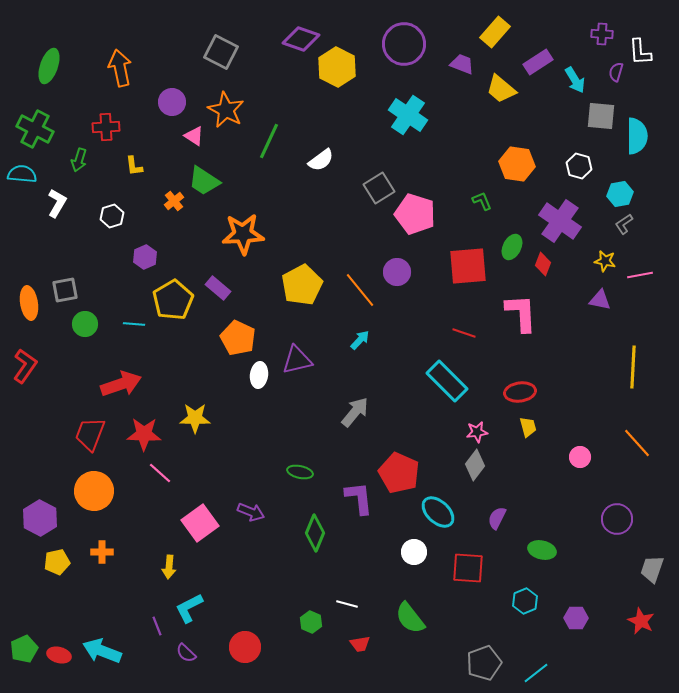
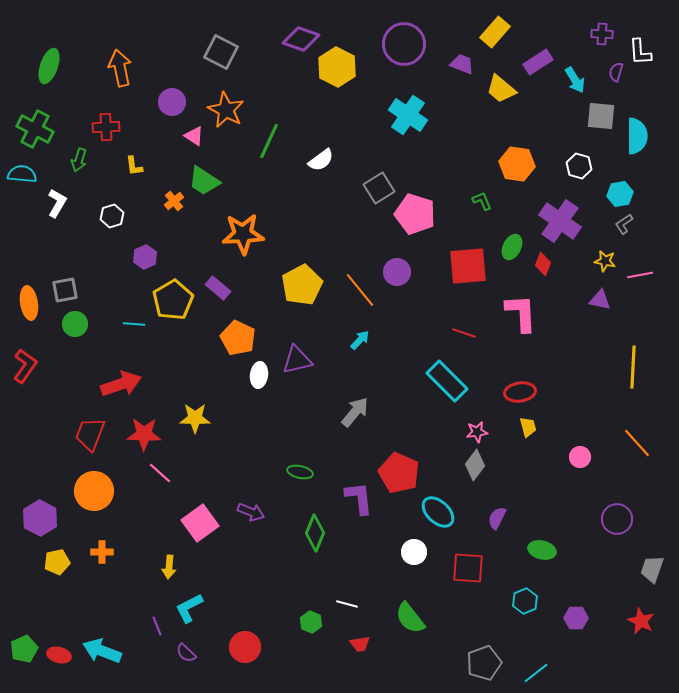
green circle at (85, 324): moved 10 px left
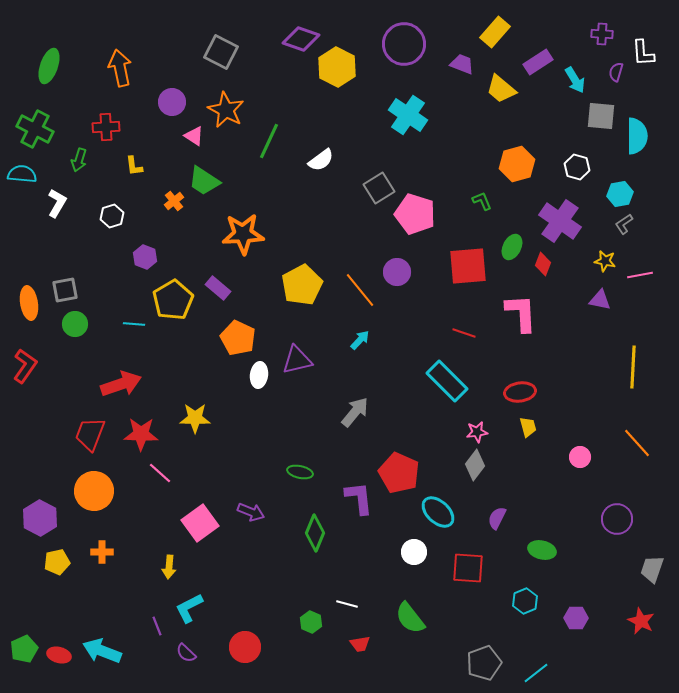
white L-shape at (640, 52): moved 3 px right, 1 px down
orange hexagon at (517, 164): rotated 24 degrees counterclockwise
white hexagon at (579, 166): moved 2 px left, 1 px down
purple hexagon at (145, 257): rotated 15 degrees counterclockwise
red star at (144, 434): moved 3 px left
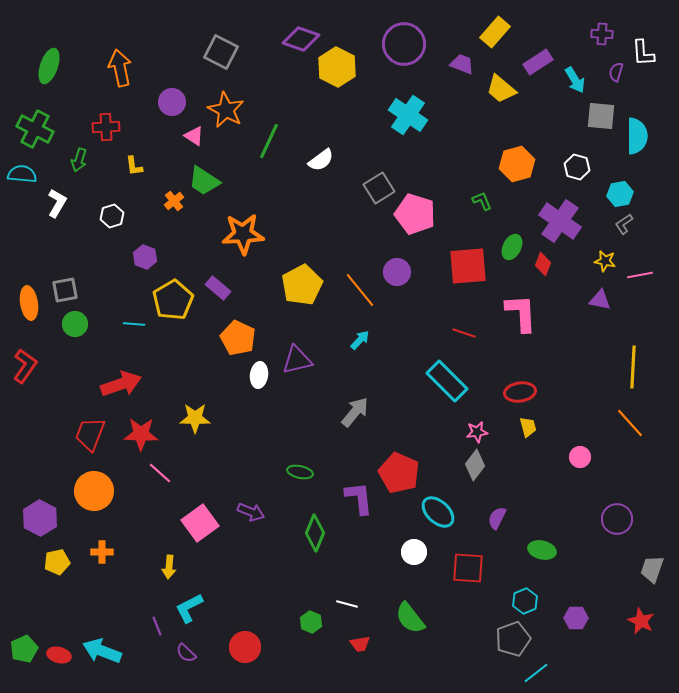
orange line at (637, 443): moved 7 px left, 20 px up
gray pentagon at (484, 663): moved 29 px right, 24 px up
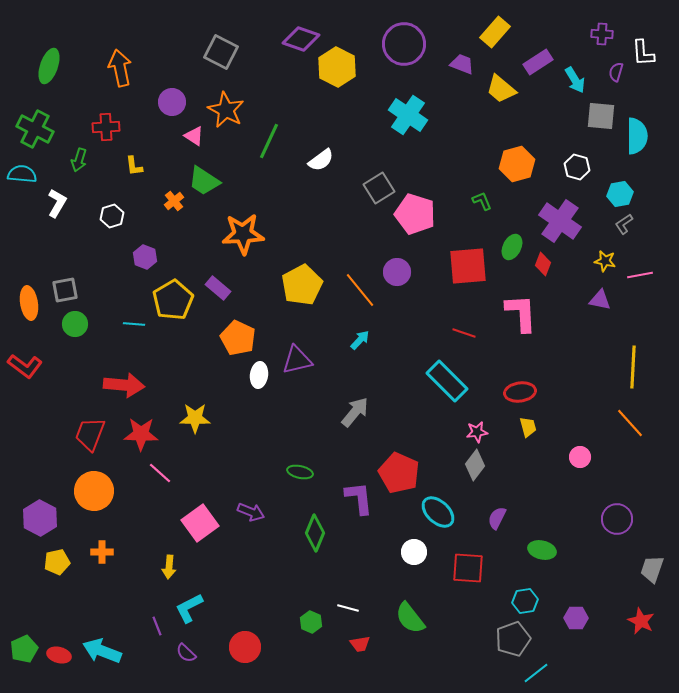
red L-shape at (25, 366): rotated 92 degrees clockwise
red arrow at (121, 384): moved 3 px right, 1 px down; rotated 24 degrees clockwise
cyan hexagon at (525, 601): rotated 15 degrees clockwise
white line at (347, 604): moved 1 px right, 4 px down
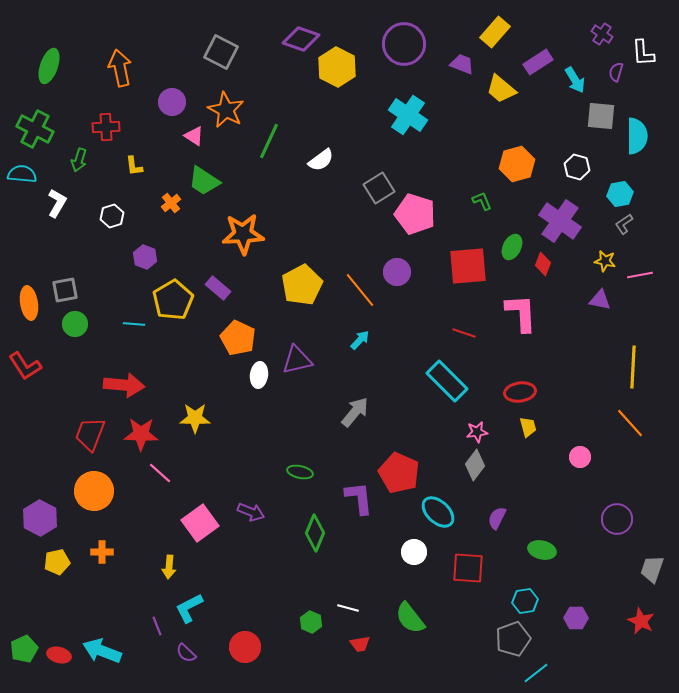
purple cross at (602, 34): rotated 30 degrees clockwise
orange cross at (174, 201): moved 3 px left, 2 px down
red L-shape at (25, 366): rotated 20 degrees clockwise
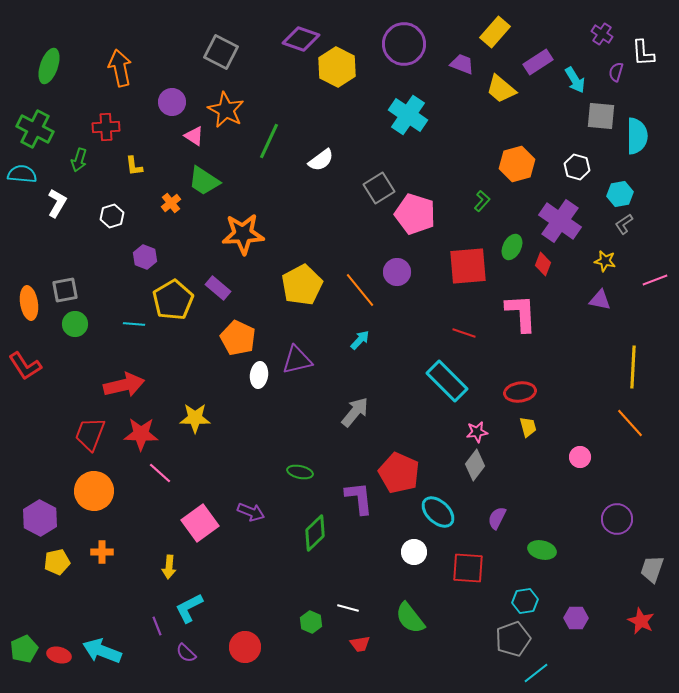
green L-shape at (482, 201): rotated 65 degrees clockwise
pink line at (640, 275): moved 15 px right, 5 px down; rotated 10 degrees counterclockwise
red arrow at (124, 385): rotated 18 degrees counterclockwise
green diamond at (315, 533): rotated 24 degrees clockwise
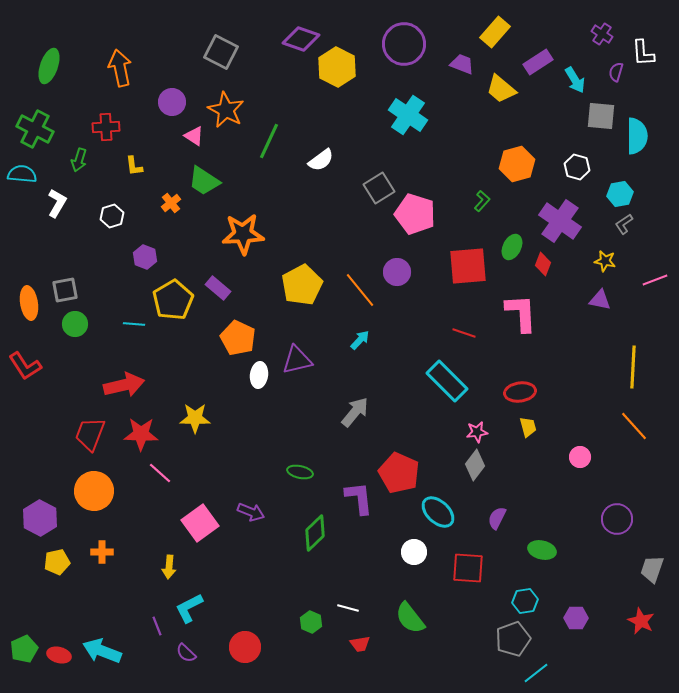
orange line at (630, 423): moved 4 px right, 3 px down
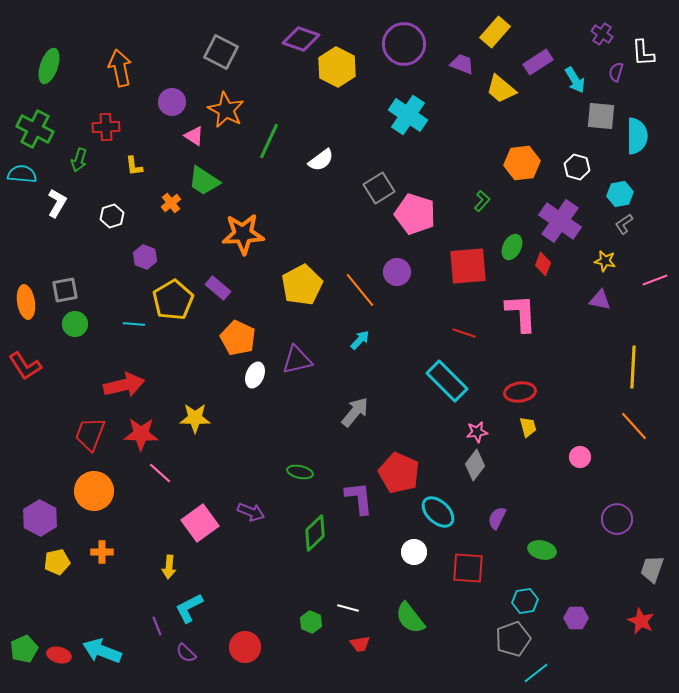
orange hexagon at (517, 164): moved 5 px right, 1 px up; rotated 8 degrees clockwise
orange ellipse at (29, 303): moved 3 px left, 1 px up
white ellipse at (259, 375): moved 4 px left; rotated 15 degrees clockwise
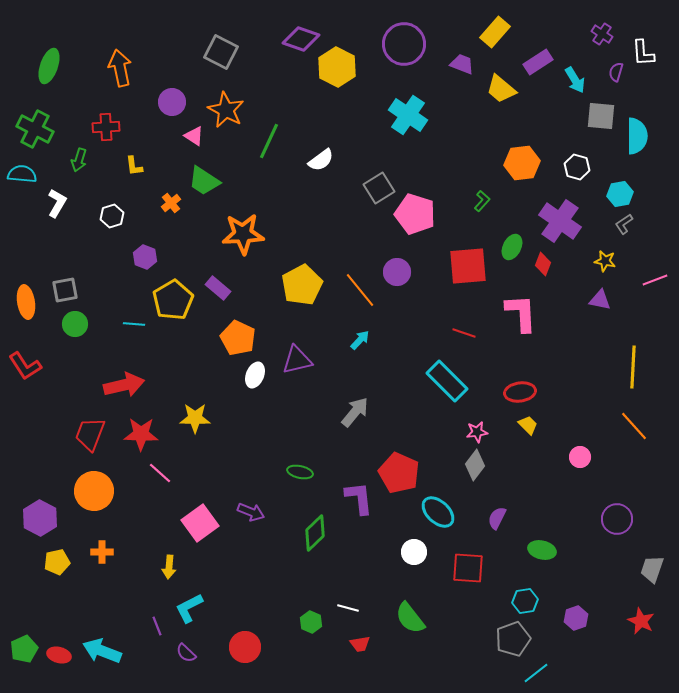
yellow trapezoid at (528, 427): moved 2 px up; rotated 30 degrees counterclockwise
purple hexagon at (576, 618): rotated 20 degrees counterclockwise
